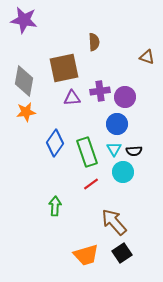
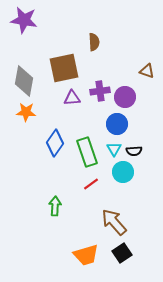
brown triangle: moved 14 px down
orange star: rotated 12 degrees clockwise
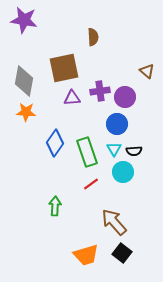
brown semicircle: moved 1 px left, 5 px up
brown triangle: rotated 21 degrees clockwise
black square: rotated 18 degrees counterclockwise
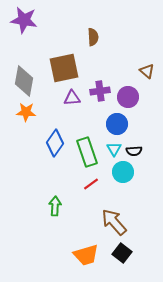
purple circle: moved 3 px right
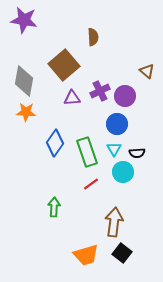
brown square: moved 3 px up; rotated 28 degrees counterclockwise
purple cross: rotated 18 degrees counterclockwise
purple circle: moved 3 px left, 1 px up
black semicircle: moved 3 px right, 2 px down
green arrow: moved 1 px left, 1 px down
brown arrow: rotated 48 degrees clockwise
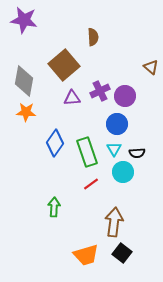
brown triangle: moved 4 px right, 4 px up
